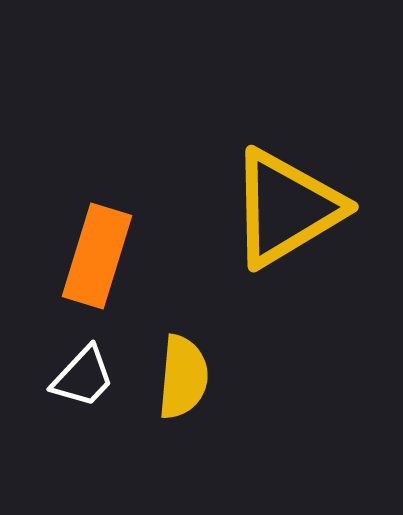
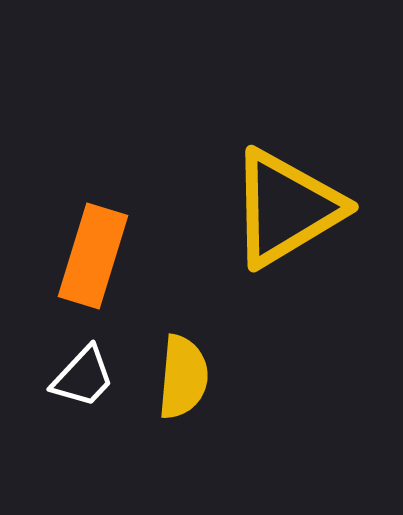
orange rectangle: moved 4 px left
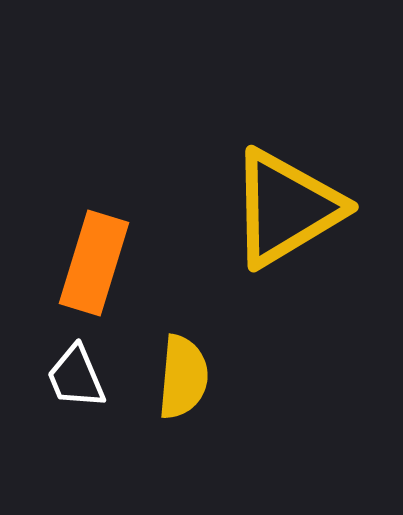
orange rectangle: moved 1 px right, 7 px down
white trapezoid: moved 7 px left; rotated 114 degrees clockwise
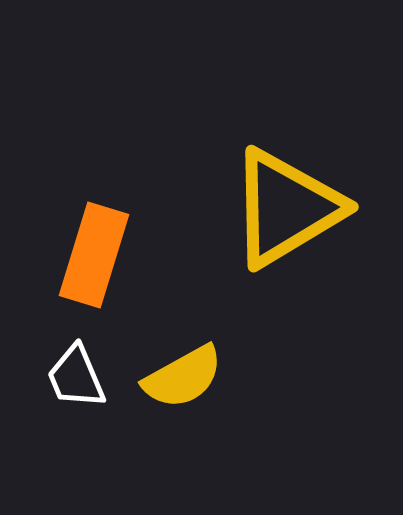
orange rectangle: moved 8 px up
yellow semicircle: rotated 56 degrees clockwise
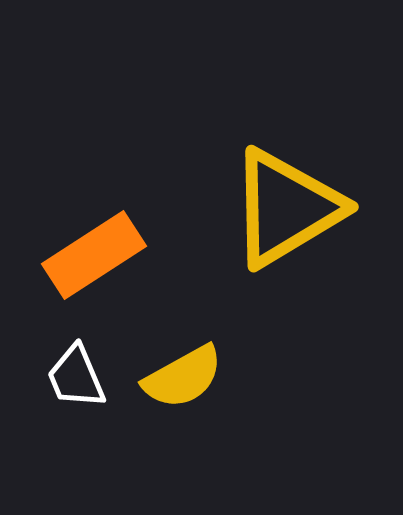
orange rectangle: rotated 40 degrees clockwise
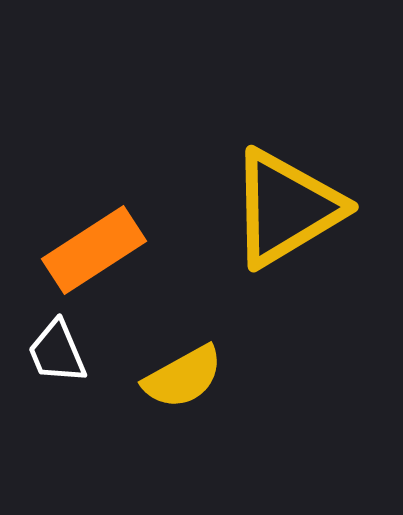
orange rectangle: moved 5 px up
white trapezoid: moved 19 px left, 25 px up
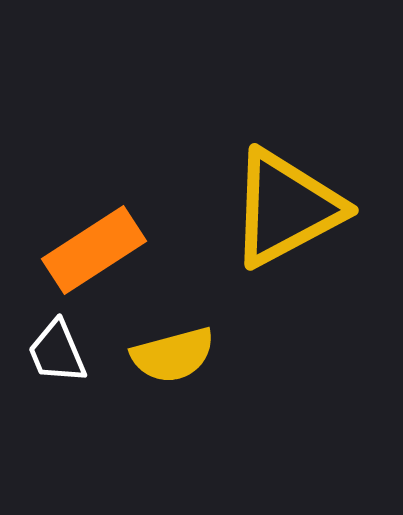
yellow triangle: rotated 3 degrees clockwise
yellow semicircle: moved 10 px left, 22 px up; rotated 14 degrees clockwise
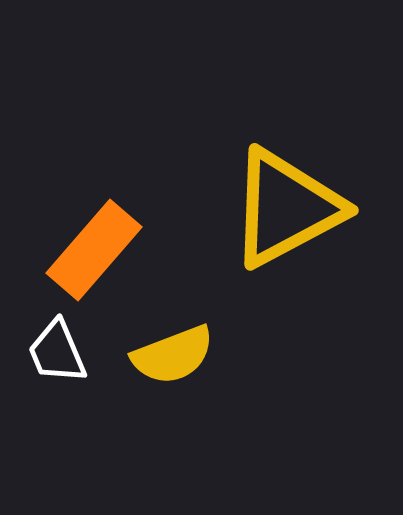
orange rectangle: rotated 16 degrees counterclockwise
yellow semicircle: rotated 6 degrees counterclockwise
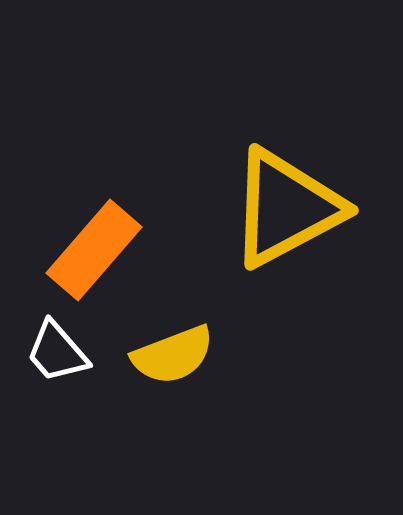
white trapezoid: rotated 18 degrees counterclockwise
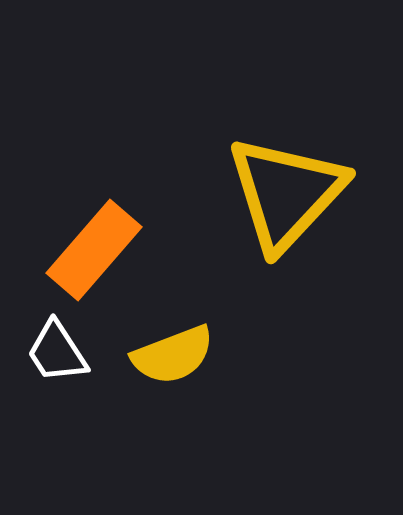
yellow triangle: moved 15 px up; rotated 19 degrees counterclockwise
white trapezoid: rotated 8 degrees clockwise
